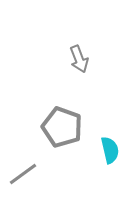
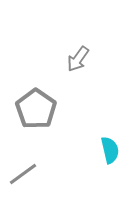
gray arrow: moved 1 px left; rotated 56 degrees clockwise
gray pentagon: moved 26 px left, 18 px up; rotated 15 degrees clockwise
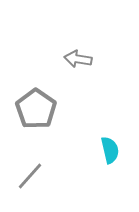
gray arrow: rotated 64 degrees clockwise
gray line: moved 7 px right, 2 px down; rotated 12 degrees counterclockwise
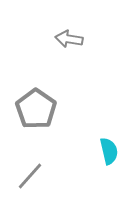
gray arrow: moved 9 px left, 20 px up
cyan semicircle: moved 1 px left, 1 px down
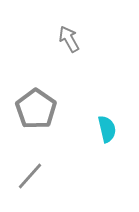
gray arrow: rotated 52 degrees clockwise
cyan semicircle: moved 2 px left, 22 px up
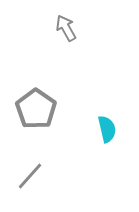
gray arrow: moved 3 px left, 11 px up
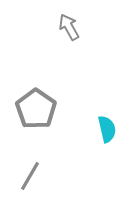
gray arrow: moved 3 px right, 1 px up
gray line: rotated 12 degrees counterclockwise
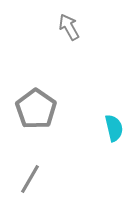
cyan semicircle: moved 7 px right, 1 px up
gray line: moved 3 px down
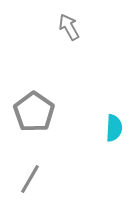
gray pentagon: moved 2 px left, 3 px down
cyan semicircle: rotated 16 degrees clockwise
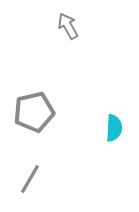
gray arrow: moved 1 px left, 1 px up
gray pentagon: rotated 24 degrees clockwise
